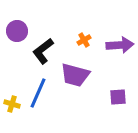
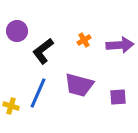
purple trapezoid: moved 4 px right, 10 px down
yellow cross: moved 1 px left, 2 px down
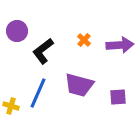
orange cross: rotated 16 degrees counterclockwise
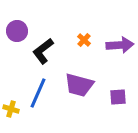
yellow cross: moved 3 px down
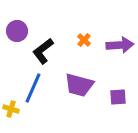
blue line: moved 5 px left, 5 px up
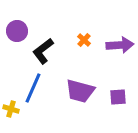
purple trapezoid: moved 1 px right, 6 px down
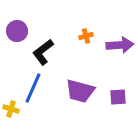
orange cross: moved 2 px right, 4 px up; rotated 32 degrees clockwise
black L-shape: moved 1 px down
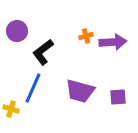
purple arrow: moved 7 px left, 3 px up
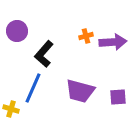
black L-shape: moved 1 px right, 2 px down; rotated 12 degrees counterclockwise
